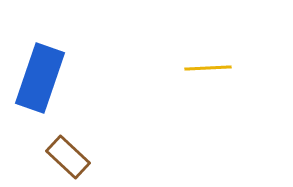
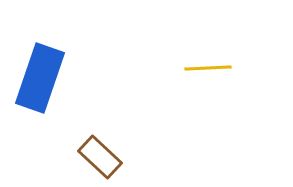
brown rectangle: moved 32 px right
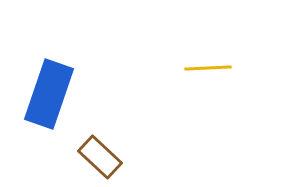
blue rectangle: moved 9 px right, 16 px down
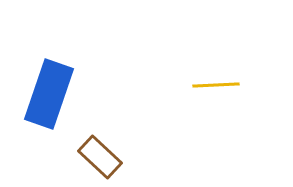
yellow line: moved 8 px right, 17 px down
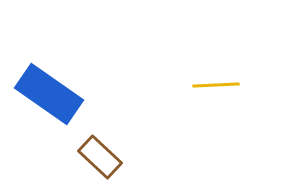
blue rectangle: rotated 74 degrees counterclockwise
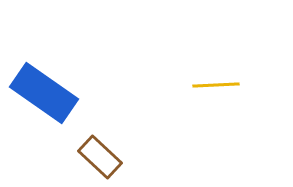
blue rectangle: moved 5 px left, 1 px up
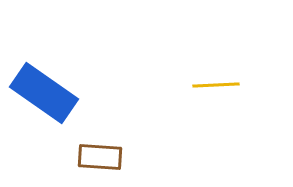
brown rectangle: rotated 39 degrees counterclockwise
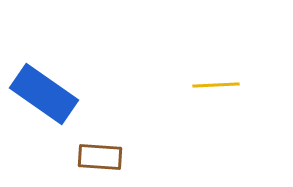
blue rectangle: moved 1 px down
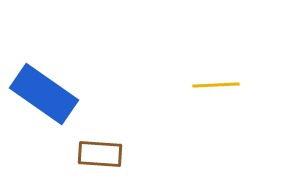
brown rectangle: moved 3 px up
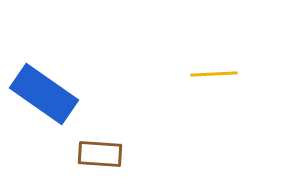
yellow line: moved 2 px left, 11 px up
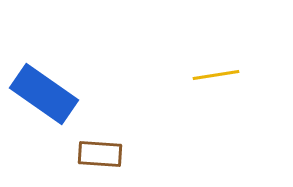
yellow line: moved 2 px right, 1 px down; rotated 6 degrees counterclockwise
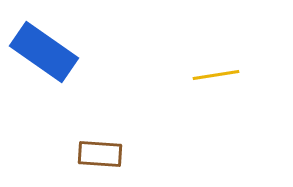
blue rectangle: moved 42 px up
